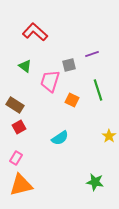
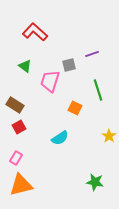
orange square: moved 3 px right, 8 px down
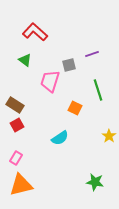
green triangle: moved 6 px up
red square: moved 2 px left, 2 px up
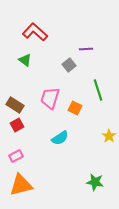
purple line: moved 6 px left, 5 px up; rotated 16 degrees clockwise
gray square: rotated 24 degrees counterclockwise
pink trapezoid: moved 17 px down
pink rectangle: moved 2 px up; rotated 32 degrees clockwise
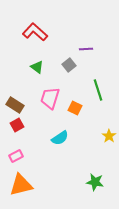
green triangle: moved 12 px right, 7 px down
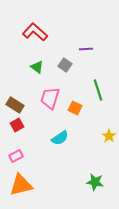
gray square: moved 4 px left; rotated 16 degrees counterclockwise
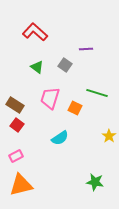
green line: moved 1 px left, 3 px down; rotated 55 degrees counterclockwise
red square: rotated 24 degrees counterclockwise
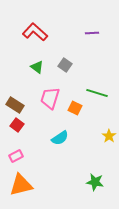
purple line: moved 6 px right, 16 px up
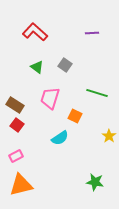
orange square: moved 8 px down
